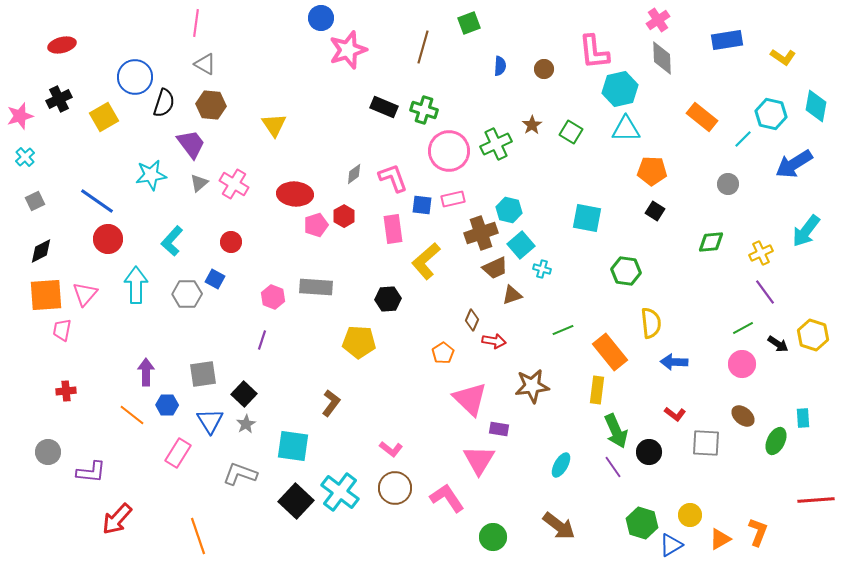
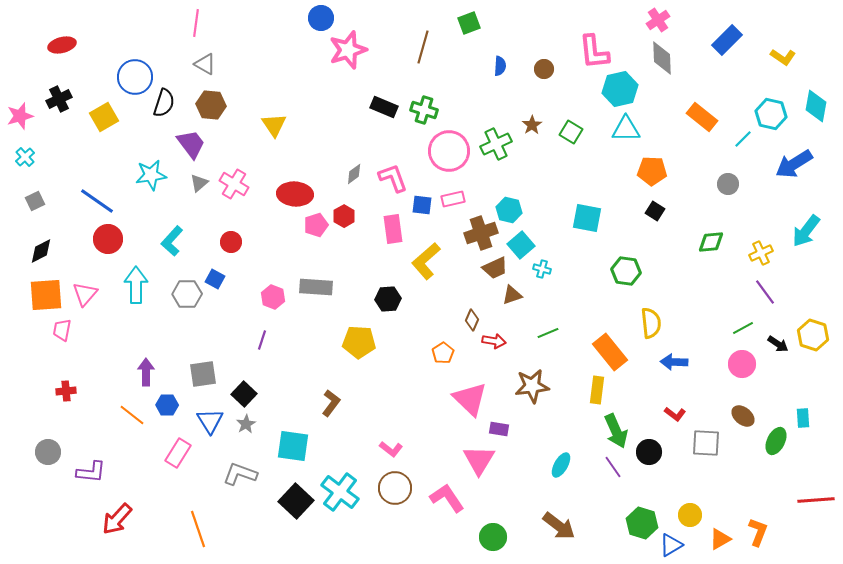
blue rectangle at (727, 40): rotated 36 degrees counterclockwise
green line at (563, 330): moved 15 px left, 3 px down
orange line at (198, 536): moved 7 px up
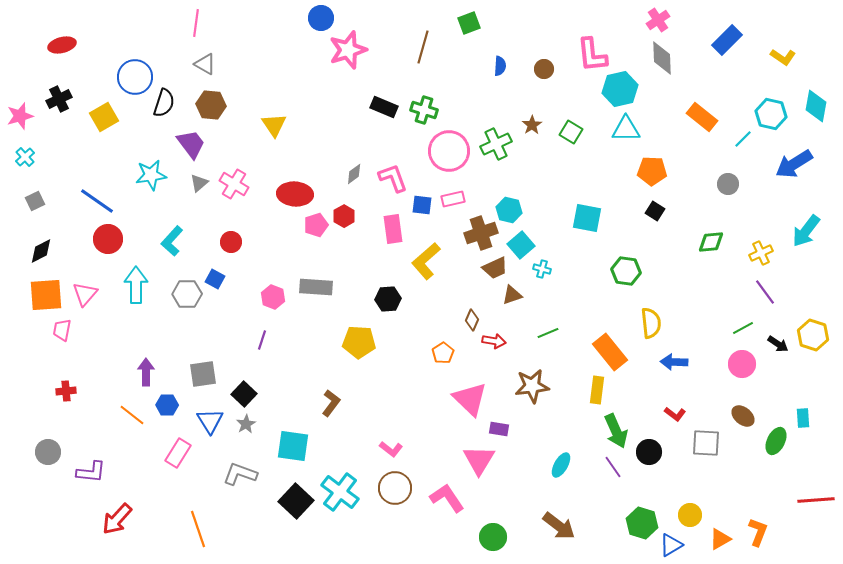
pink L-shape at (594, 52): moved 2 px left, 3 px down
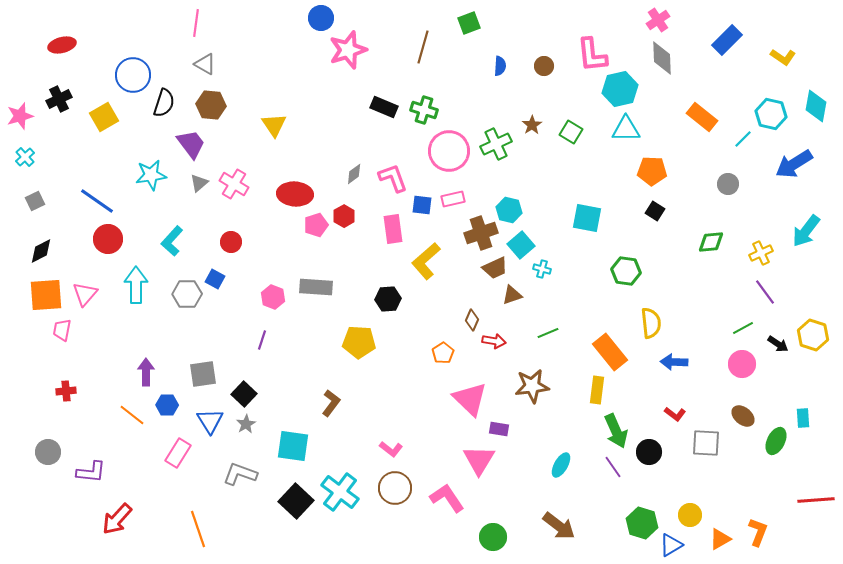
brown circle at (544, 69): moved 3 px up
blue circle at (135, 77): moved 2 px left, 2 px up
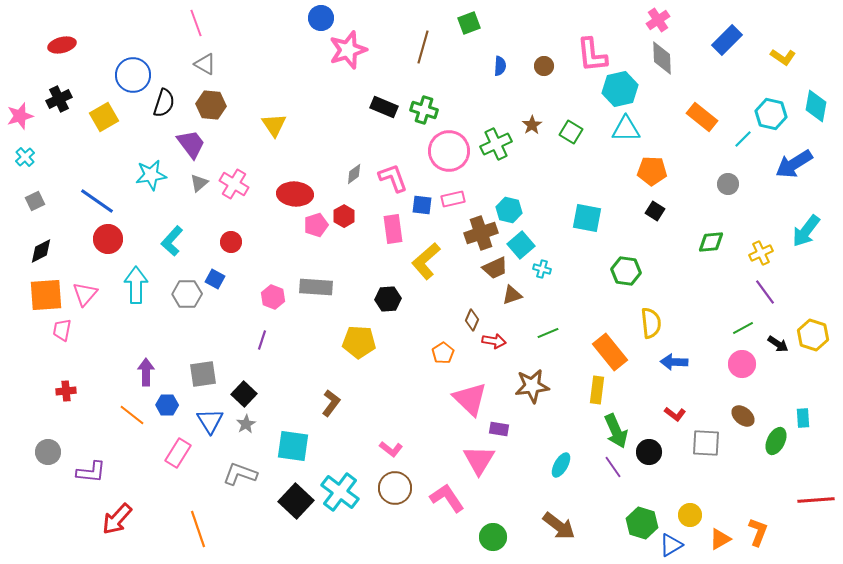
pink line at (196, 23): rotated 28 degrees counterclockwise
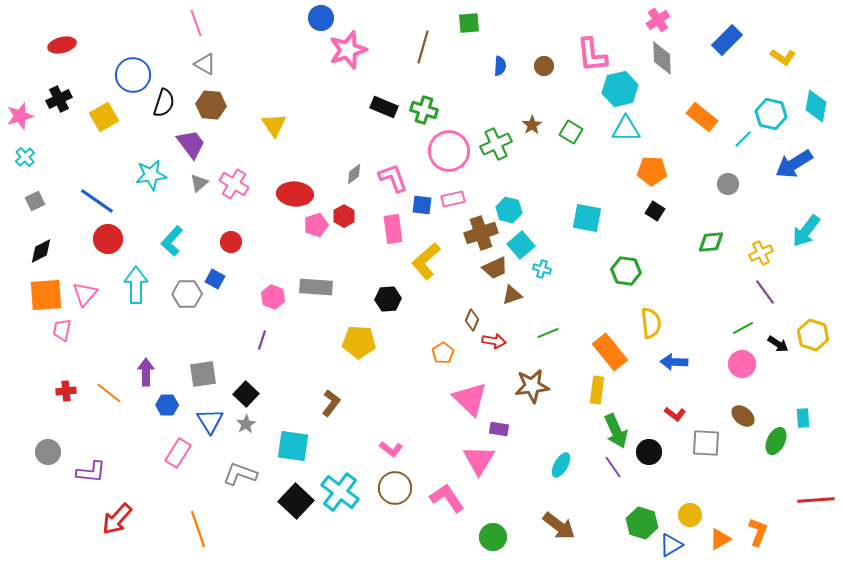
green square at (469, 23): rotated 15 degrees clockwise
black square at (244, 394): moved 2 px right
orange line at (132, 415): moved 23 px left, 22 px up
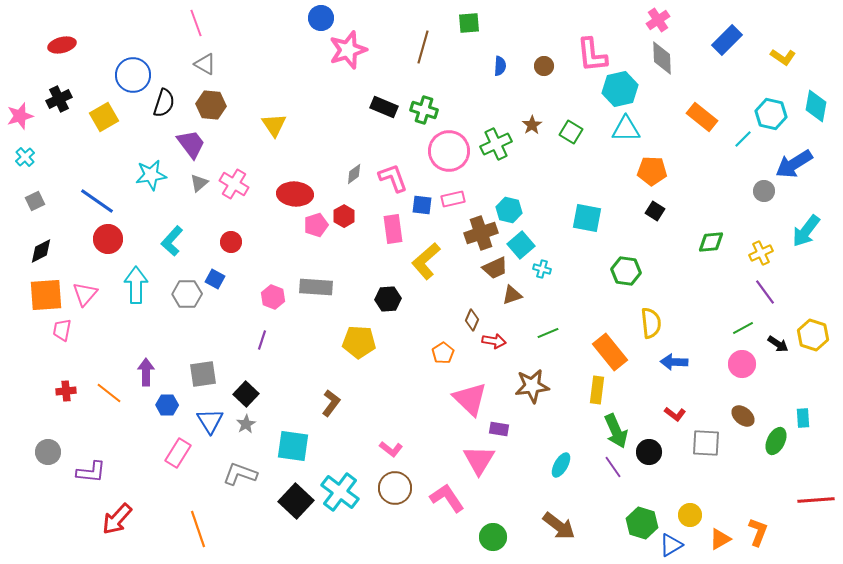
gray circle at (728, 184): moved 36 px right, 7 px down
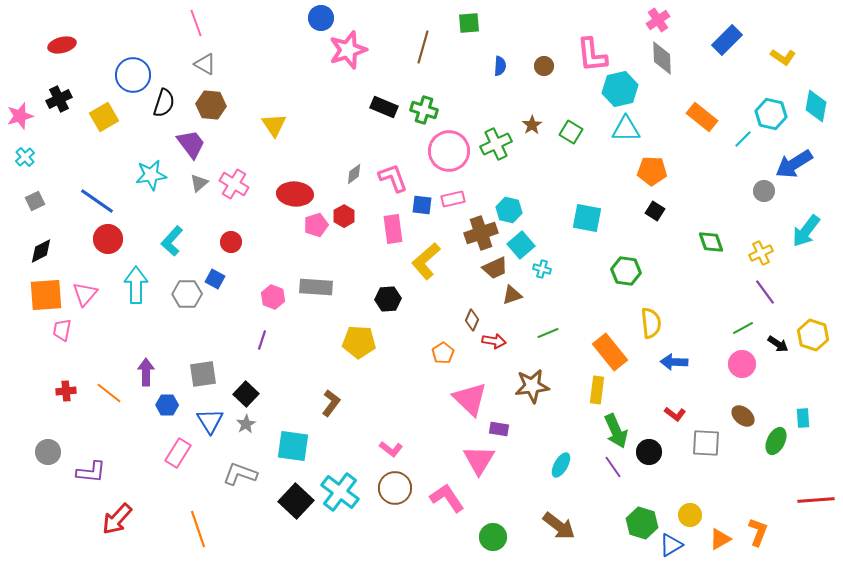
green diamond at (711, 242): rotated 76 degrees clockwise
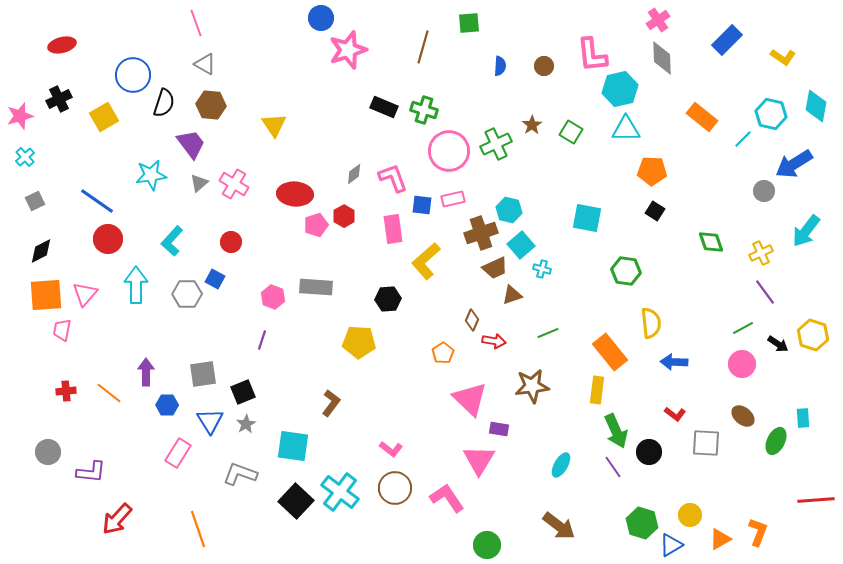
black square at (246, 394): moved 3 px left, 2 px up; rotated 25 degrees clockwise
green circle at (493, 537): moved 6 px left, 8 px down
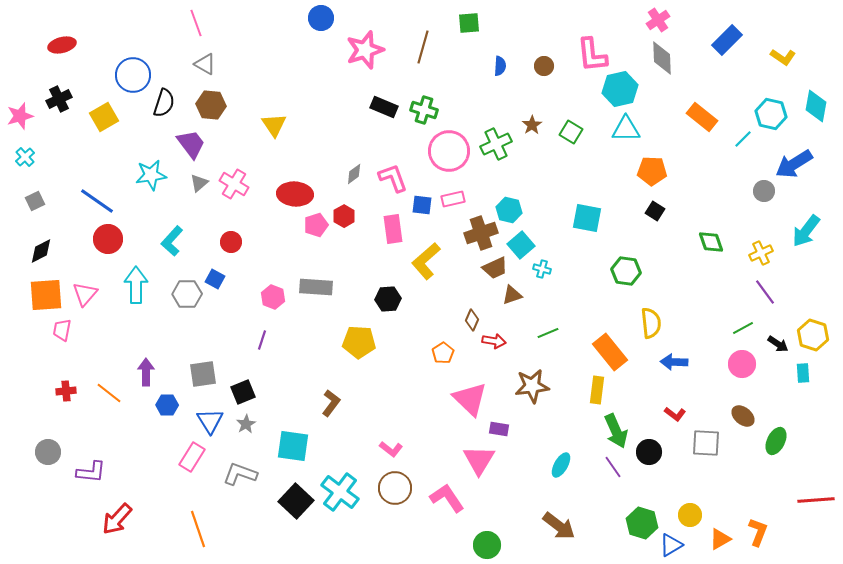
pink star at (348, 50): moved 17 px right
cyan rectangle at (803, 418): moved 45 px up
pink rectangle at (178, 453): moved 14 px right, 4 px down
